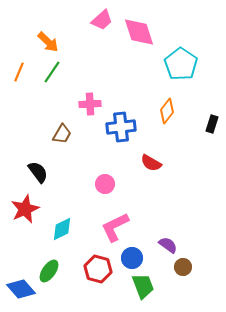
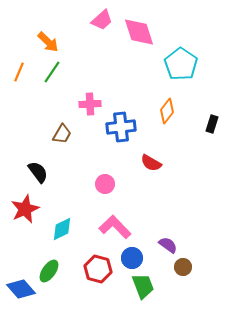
pink L-shape: rotated 72 degrees clockwise
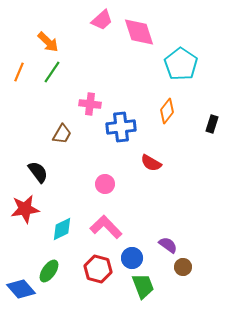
pink cross: rotated 10 degrees clockwise
red star: rotated 16 degrees clockwise
pink L-shape: moved 9 px left
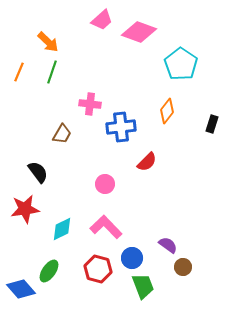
pink diamond: rotated 52 degrees counterclockwise
green line: rotated 15 degrees counterclockwise
red semicircle: moved 4 px left, 1 px up; rotated 75 degrees counterclockwise
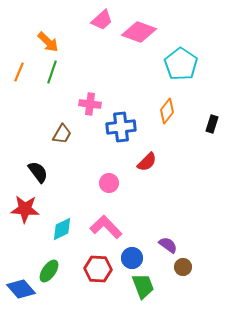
pink circle: moved 4 px right, 1 px up
red star: rotated 12 degrees clockwise
red hexagon: rotated 12 degrees counterclockwise
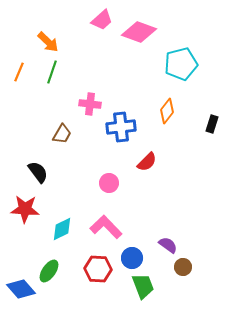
cyan pentagon: rotated 24 degrees clockwise
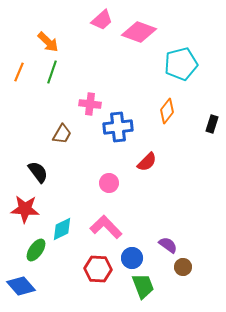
blue cross: moved 3 px left
green ellipse: moved 13 px left, 21 px up
blue diamond: moved 3 px up
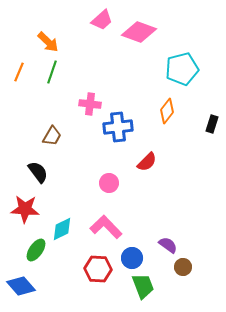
cyan pentagon: moved 1 px right, 5 px down
brown trapezoid: moved 10 px left, 2 px down
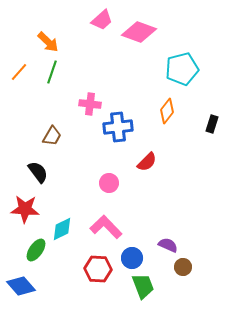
orange line: rotated 18 degrees clockwise
purple semicircle: rotated 12 degrees counterclockwise
